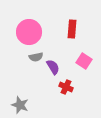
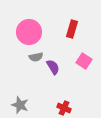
red rectangle: rotated 12 degrees clockwise
red cross: moved 2 px left, 21 px down
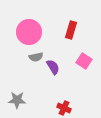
red rectangle: moved 1 px left, 1 px down
gray star: moved 3 px left, 5 px up; rotated 18 degrees counterclockwise
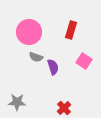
gray semicircle: rotated 32 degrees clockwise
purple semicircle: rotated 14 degrees clockwise
gray star: moved 2 px down
red cross: rotated 24 degrees clockwise
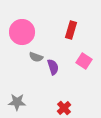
pink circle: moved 7 px left
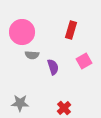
gray semicircle: moved 4 px left, 2 px up; rotated 16 degrees counterclockwise
pink square: rotated 28 degrees clockwise
gray star: moved 3 px right, 1 px down
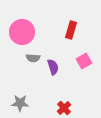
gray semicircle: moved 1 px right, 3 px down
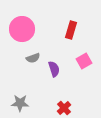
pink circle: moved 3 px up
gray semicircle: rotated 24 degrees counterclockwise
purple semicircle: moved 1 px right, 2 px down
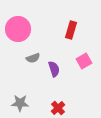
pink circle: moved 4 px left
red cross: moved 6 px left
